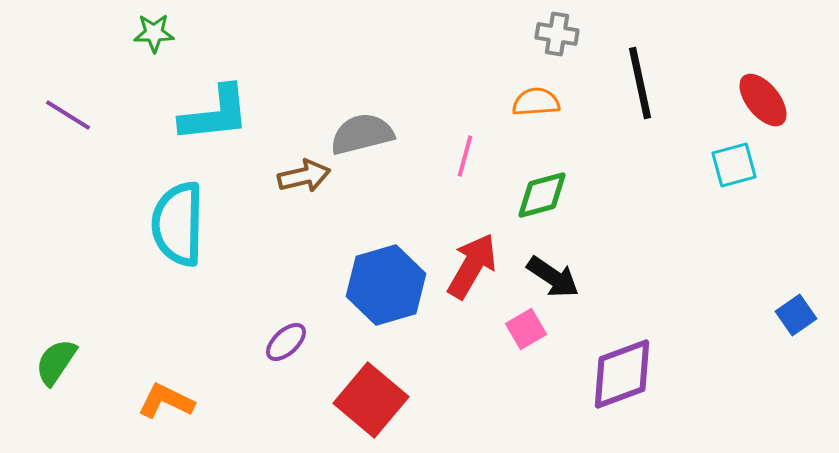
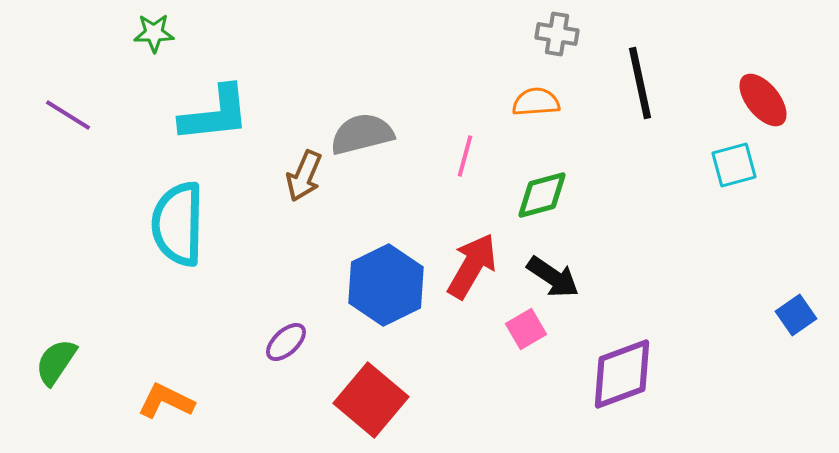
brown arrow: rotated 126 degrees clockwise
blue hexagon: rotated 10 degrees counterclockwise
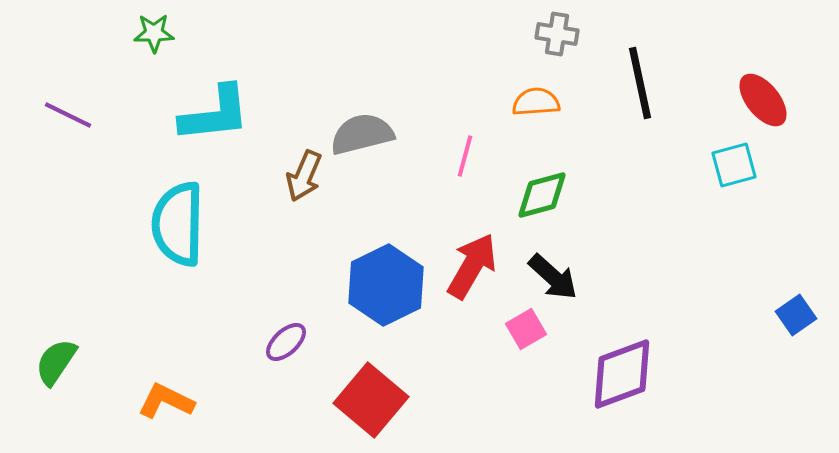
purple line: rotated 6 degrees counterclockwise
black arrow: rotated 8 degrees clockwise
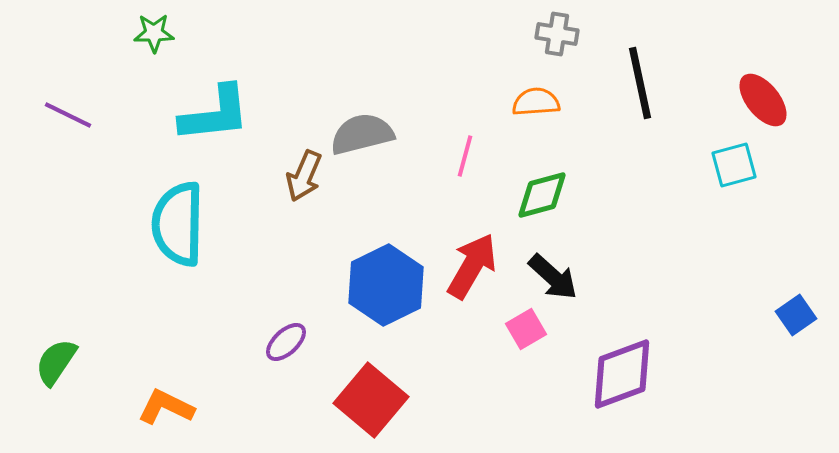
orange L-shape: moved 6 px down
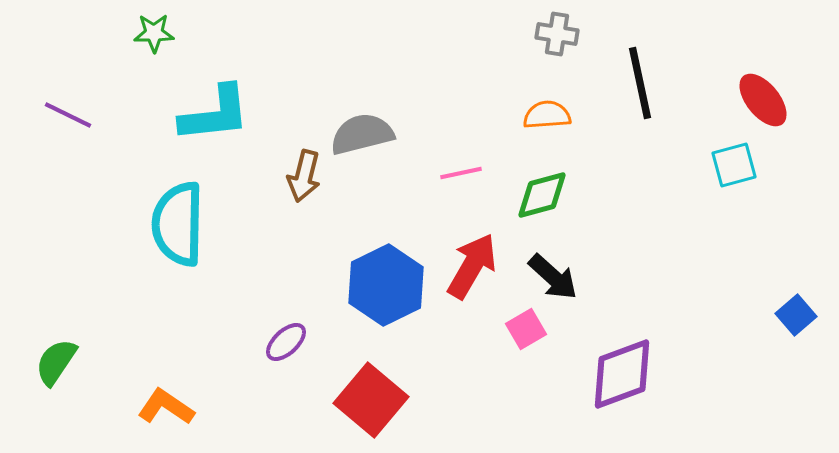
orange semicircle: moved 11 px right, 13 px down
pink line: moved 4 px left, 17 px down; rotated 63 degrees clockwise
brown arrow: rotated 9 degrees counterclockwise
blue square: rotated 6 degrees counterclockwise
orange L-shape: rotated 8 degrees clockwise
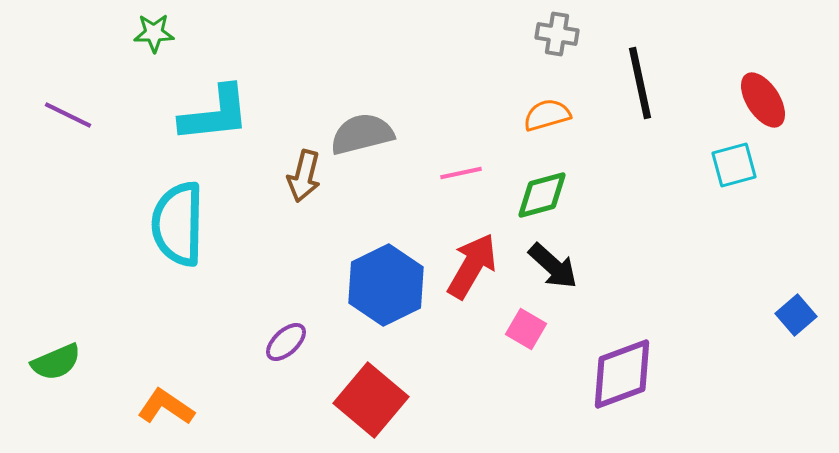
red ellipse: rotated 6 degrees clockwise
orange semicircle: rotated 12 degrees counterclockwise
black arrow: moved 11 px up
pink square: rotated 30 degrees counterclockwise
green semicircle: rotated 147 degrees counterclockwise
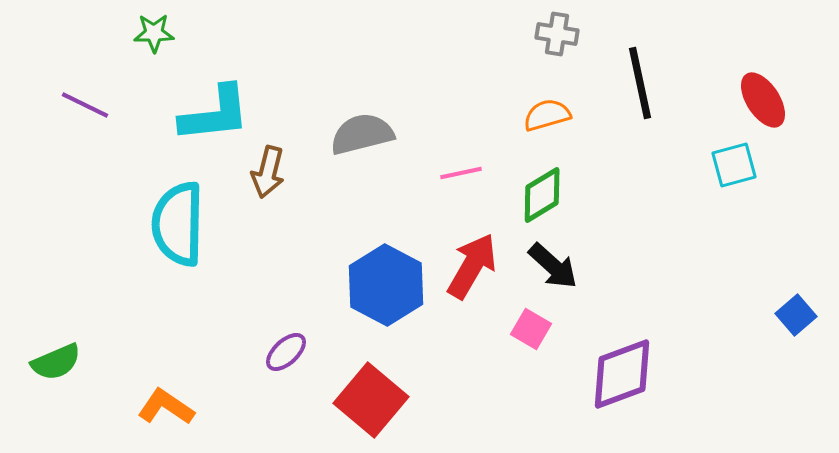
purple line: moved 17 px right, 10 px up
brown arrow: moved 36 px left, 4 px up
green diamond: rotated 16 degrees counterclockwise
blue hexagon: rotated 6 degrees counterclockwise
pink square: moved 5 px right
purple ellipse: moved 10 px down
